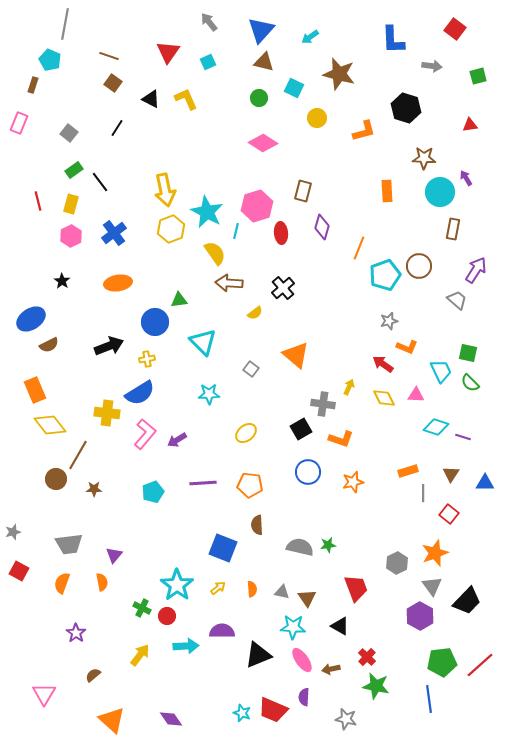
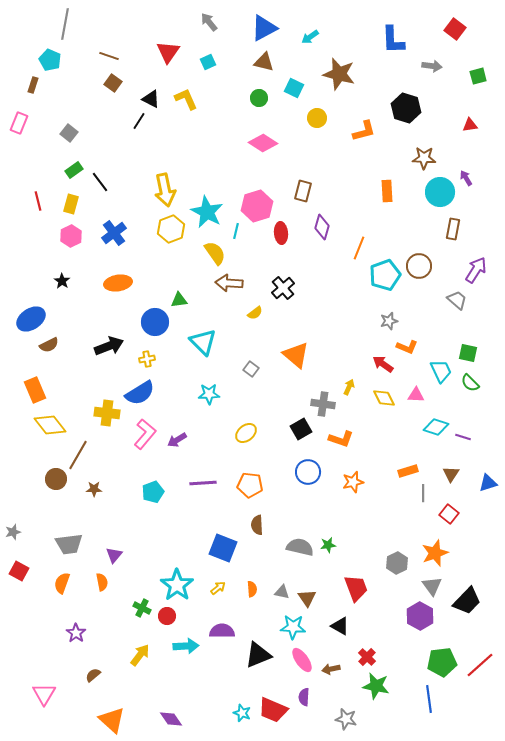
blue triangle at (261, 30): moved 3 px right, 2 px up; rotated 20 degrees clockwise
black line at (117, 128): moved 22 px right, 7 px up
blue triangle at (485, 483): moved 3 px right; rotated 18 degrees counterclockwise
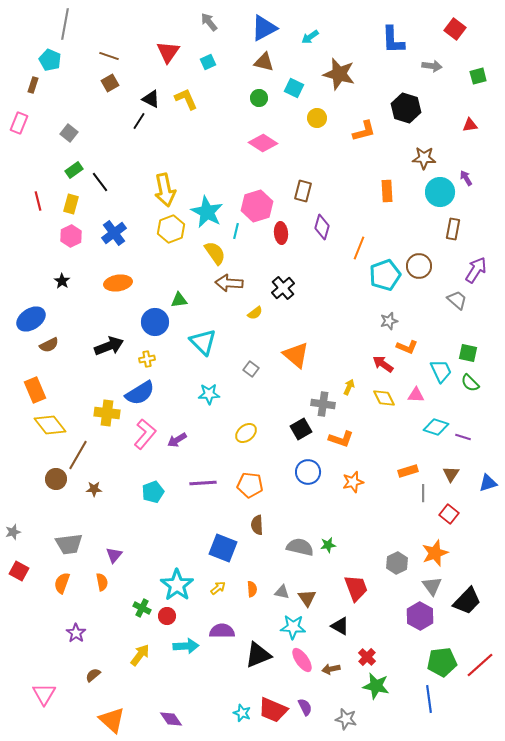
brown square at (113, 83): moved 3 px left; rotated 24 degrees clockwise
purple semicircle at (304, 697): moved 1 px right, 10 px down; rotated 150 degrees clockwise
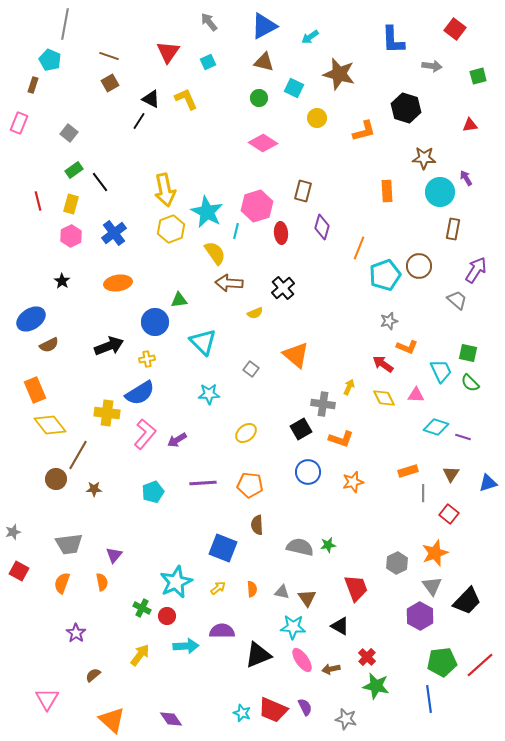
blue triangle at (264, 28): moved 2 px up
yellow semicircle at (255, 313): rotated 14 degrees clockwise
cyan star at (177, 585): moved 1 px left, 3 px up; rotated 12 degrees clockwise
pink triangle at (44, 694): moved 3 px right, 5 px down
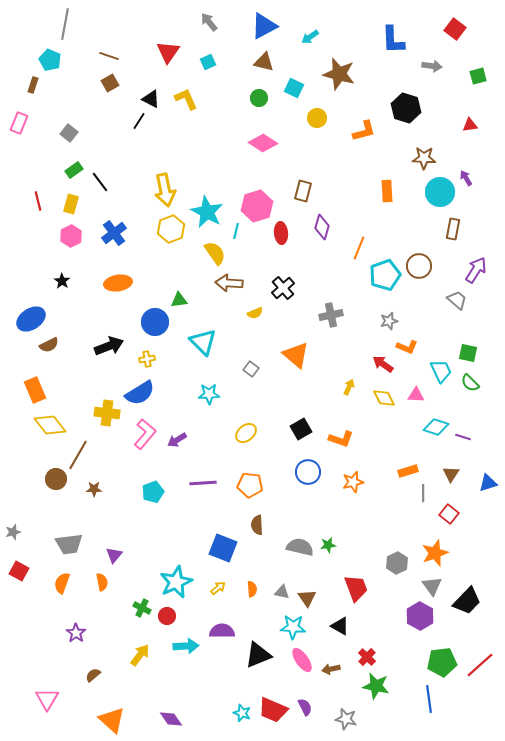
gray cross at (323, 404): moved 8 px right, 89 px up; rotated 20 degrees counterclockwise
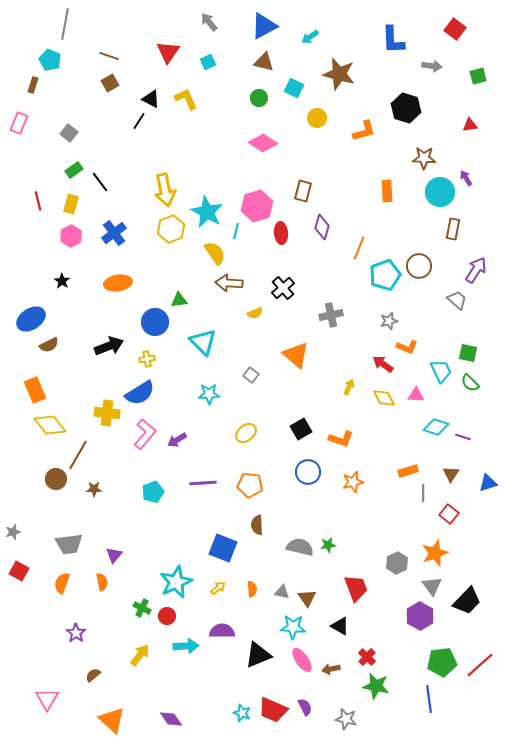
gray square at (251, 369): moved 6 px down
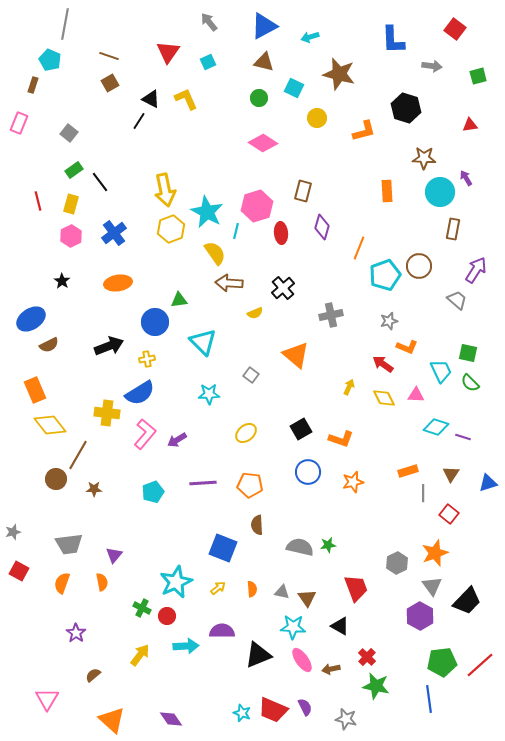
cyan arrow at (310, 37): rotated 18 degrees clockwise
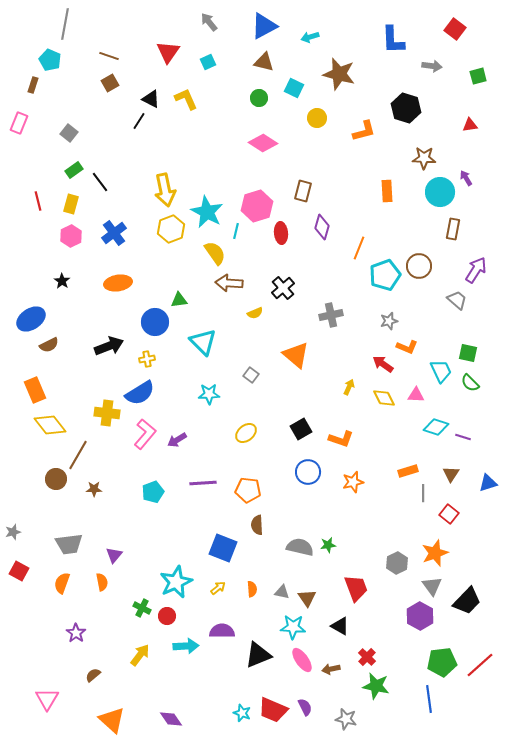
orange pentagon at (250, 485): moved 2 px left, 5 px down
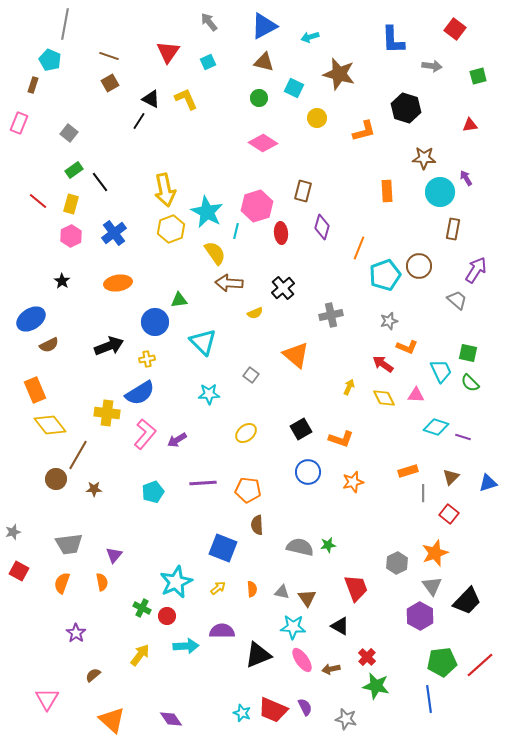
red line at (38, 201): rotated 36 degrees counterclockwise
brown triangle at (451, 474): moved 3 px down; rotated 12 degrees clockwise
